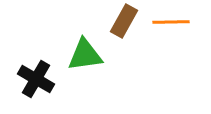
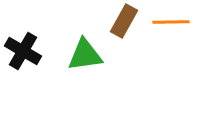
black cross: moved 13 px left, 28 px up
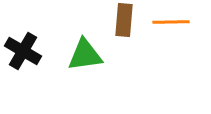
brown rectangle: moved 1 px up; rotated 24 degrees counterclockwise
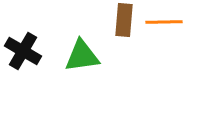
orange line: moved 7 px left
green triangle: moved 3 px left, 1 px down
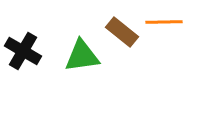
brown rectangle: moved 2 px left, 12 px down; rotated 56 degrees counterclockwise
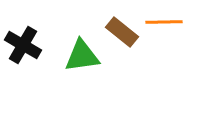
black cross: moved 6 px up
